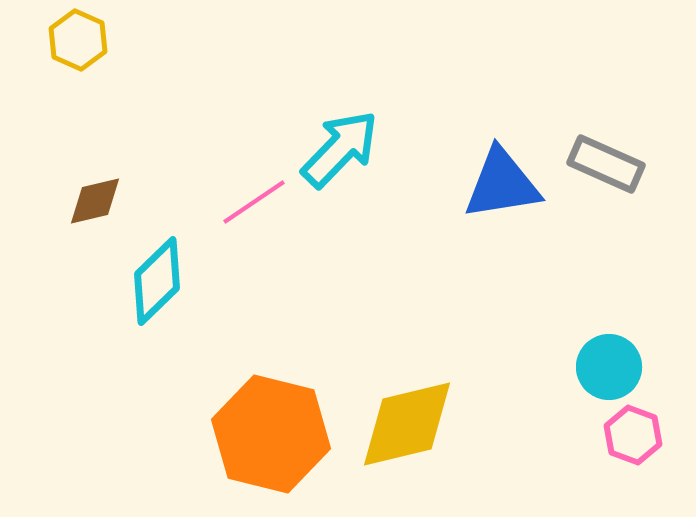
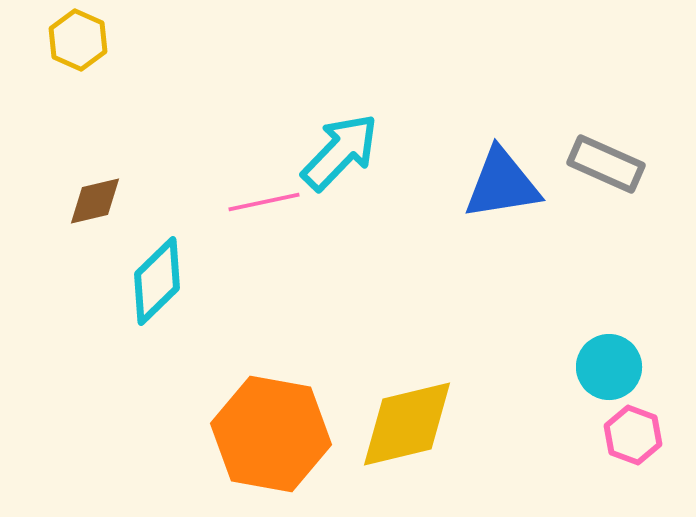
cyan arrow: moved 3 px down
pink line: moved 10 px right; rotated 22 degrees clockwise
orange hexagon: rotated 4 degrees counterclockwise
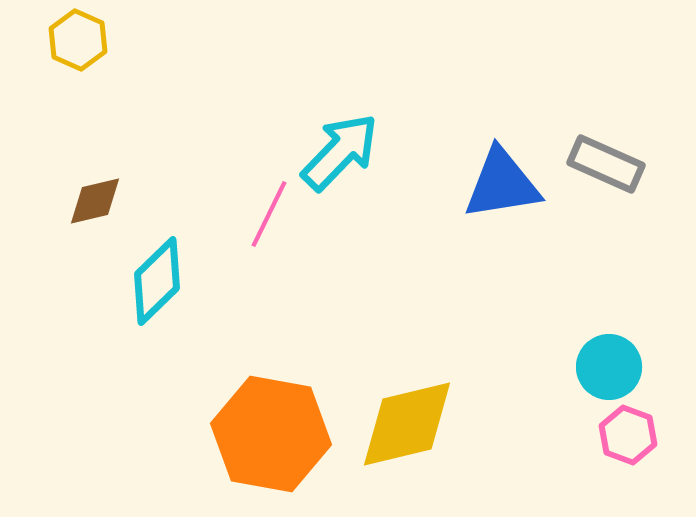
pink line: moved 5 px right, 12 px down; rotated 52 degrees counterclockwise
pink hexagon: moved 5 px left
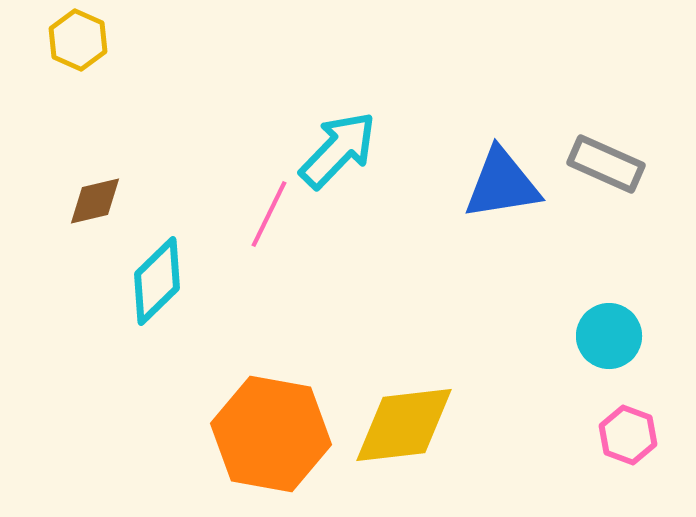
cyan arrow: moved 2 px left, 2 px up
cyan circle: moved 31 px up
yellow diamond: moved 3 px left, 1 px down; rotated 7 degrees clockwise
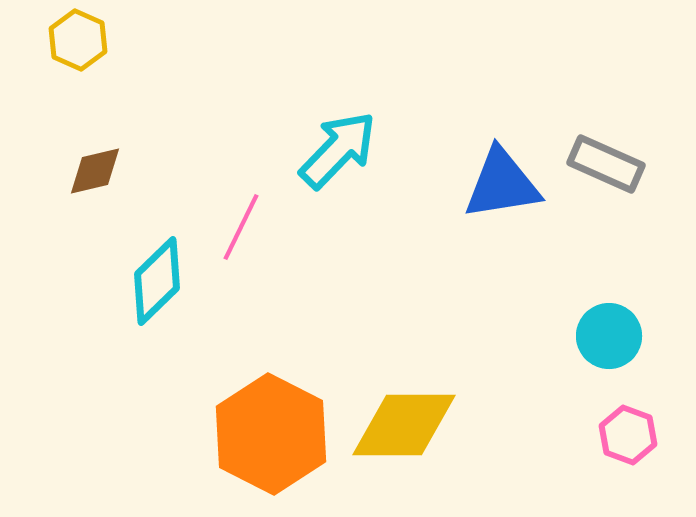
brown diamond: moved 30 px up
pink line: moved 28 px left, 13 px down
yellow diamond: rotated 7 degrees clockwise
orange hexagon: rotated 17 degrees clockwise
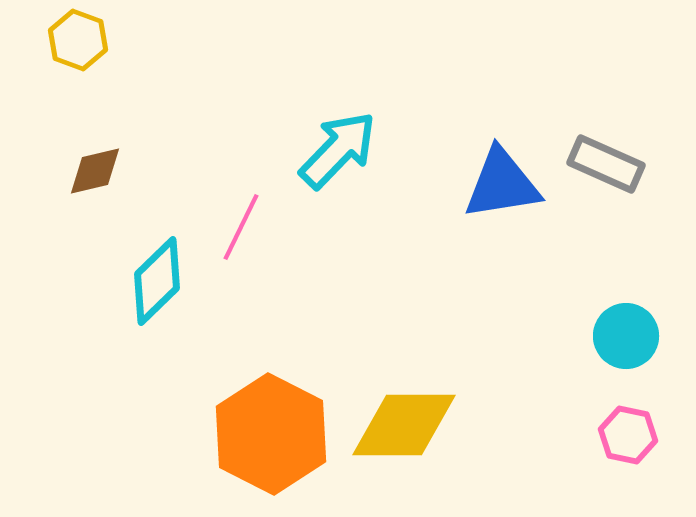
yellow hexagon: rotated 4 degrees counterclockwise
cyan circle: moved 17 px right
pink hexagon: rotated 8 degrees counterclockwise
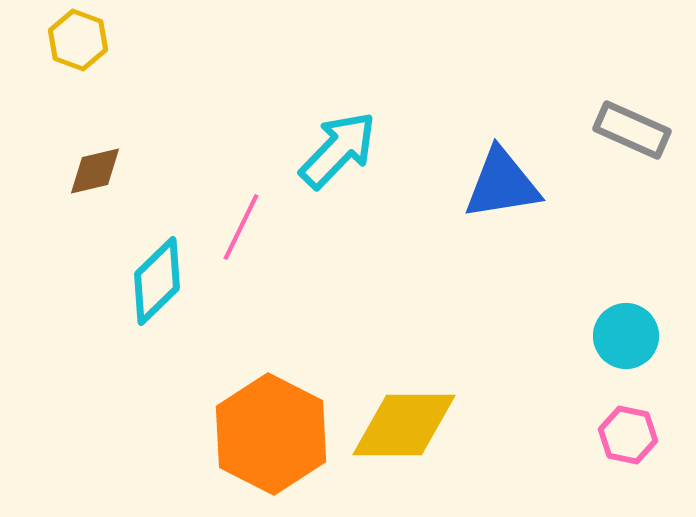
gray rectangle: moved 26 px right, 34 px up
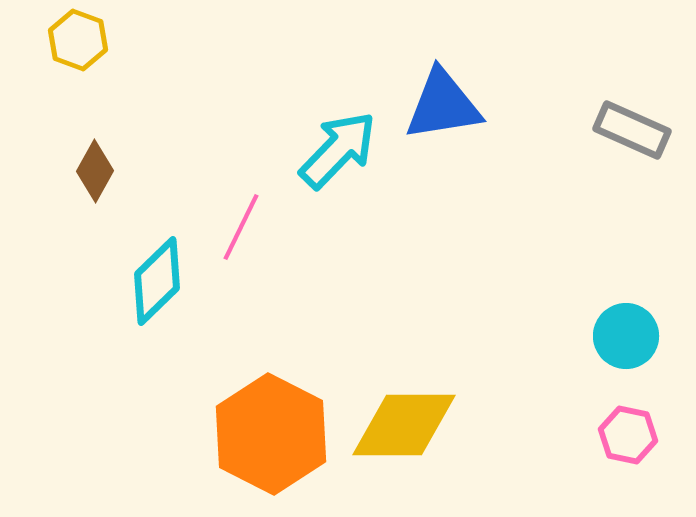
brown diamond: rotated 48 degrees counterclockwise
blue triangle: moved 59 px left, 79 px up
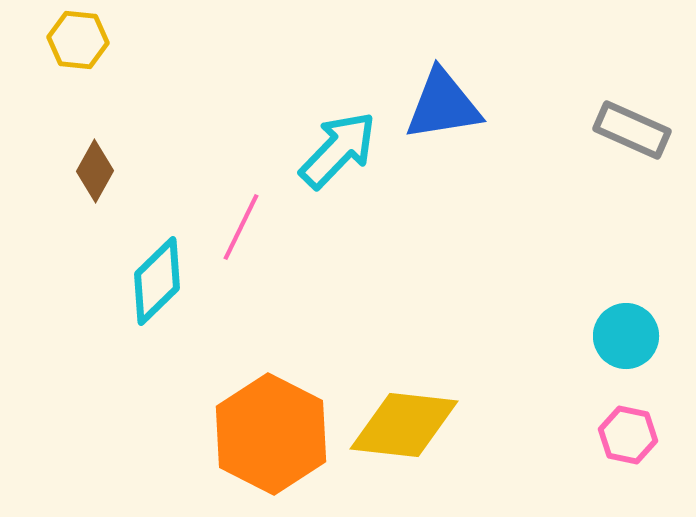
yellow hexagon: rotated 14 degrees counterclockwise
yellow diamond: rotated 6 degrees clockwise
